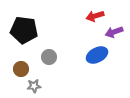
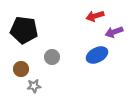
gray circle: moved 3 px right
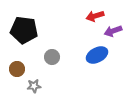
purple arrow: moved 1 px left, 1 px up
brown circle: moved 4 px left
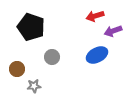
black pentagon: moved 7 px right, 3 px up; rotated 12 degrees clockwise
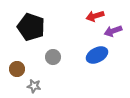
gray circle: moved 1 px right
gray star: rotated 16 degrees clockwise
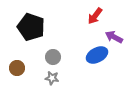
red arrow: rotated 36 degrees counterclockwise
purple arrow: moved 1 px right, 6 px down; rotated 48 degrees clockwise
brown circle: moved 1 px up
gray star: moved 18 px right, 8 px up
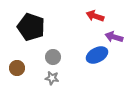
red arrow: rotated 72 degrees clockwise
purple arrow: rotated 12 degrees counterclockwise
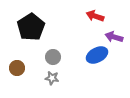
black pentagon: rotated 20 degrees clockwise
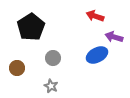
gray circle: moved 1 px down
gray star: moved 1 px left, 8 px down; rotated 16 degrees clockwise
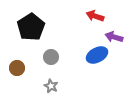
gray circle: moved 2 px left, 1 px up
